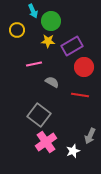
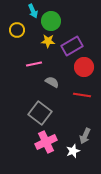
red line: moved 2 px right
gray square: moved 1 px right, 2 px up
gray arrow: moved 5 px left
pink cross: rotated 10 degrees clockwise
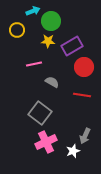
cyan arrow: rotated 88 degrees counterclockwise
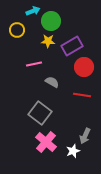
pink cross: rotated 25 degrees counterclockwise
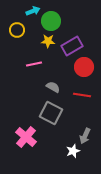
gray semicircle: moved 1 px right, 5 px down
gray square: moved 11 px right; rotated 10 degrees counterclockwise
pink cross: moved 20 px left, 5 px up
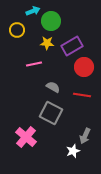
yellow star: moved 1 px left, 2 px down
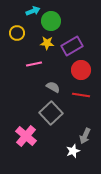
yellow circle: moved 3 px down
red circle: moved 3 px left, 3 px down
red line: moved 1 px left
gray square: rotated 20 degrees clockwise
pink cross: moved 1 px up
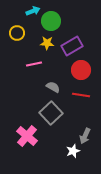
pink cross: moved 1 px right
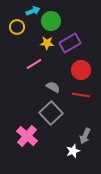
yellow circle: moved 6 px up
purple rectangle: moved 2 px left, 3 px up
pink line: rotated 21 degrees counterclockwise
